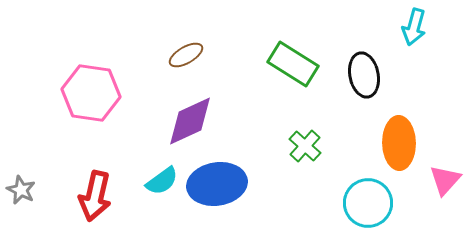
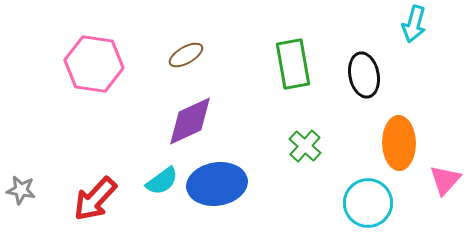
cyan arrow: moved 3 px up
green rectangle: rotated 48 degrees clockwise
pink hexagon: moved 3 px right, 29 px up
gray star: rotated 16 degrees counterclockwise
red arrow: moved 3 px down; rotated 30 degrees clockwise
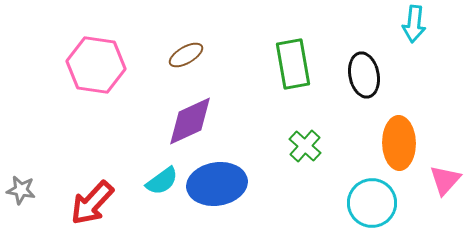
cyan arrow: rotated 9 degrees counterclockwise
pink hexagon: moved 2 px right, 1 px down
red arrow: moved 3 px left, 4 px down
cyan circle: moved 4 px right
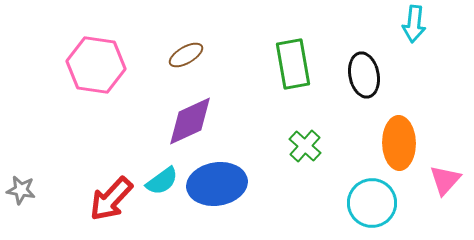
red arrow: moved 19 px right, 4 px up
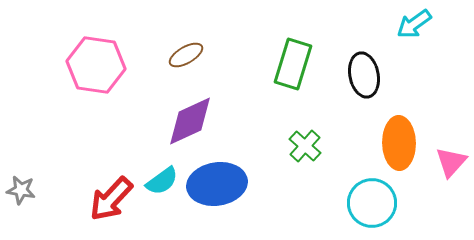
cyan arrow: rotated 48 degrees clockwise
green rectangle: rotated 27 degrees clockwise
pink triangle: moved 6 px right, 18 px up
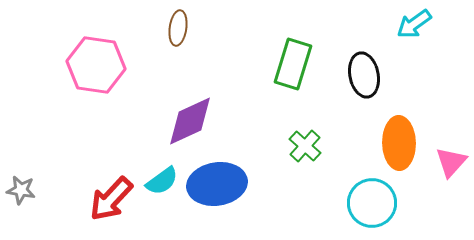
brown ellipse: moved 8 px left, 27 px up; rotated 52 degrees counterclockwise
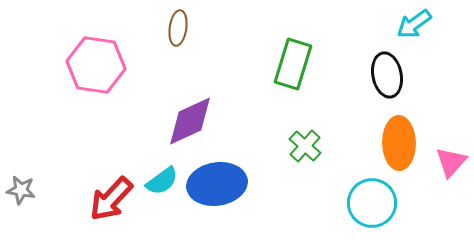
black ellipse: moved 23 px right
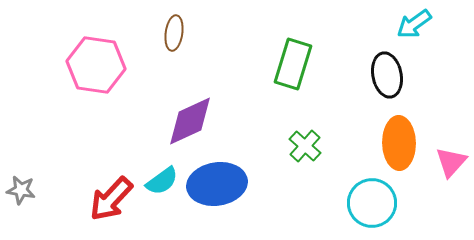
brown ellipse: moved 4 px left, 5 px down
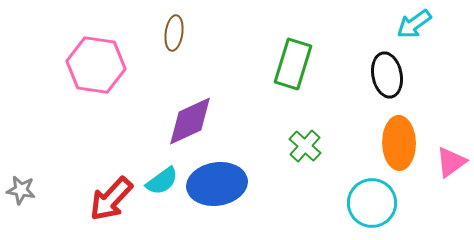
pink triangle: rotated 12 degrees clockwise
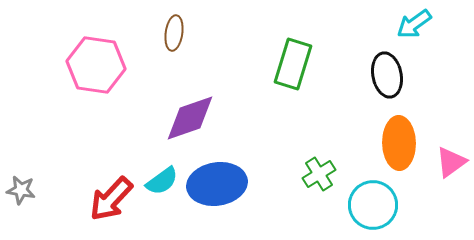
purple diamond: moved 3 px up; rotated 6 degrees clockwise
green cross: moved 14 px right, 28 px down; rotated 16 degrees clockwise
cyan circle: moved 1 px right, 2 px down
